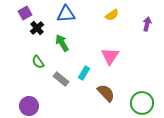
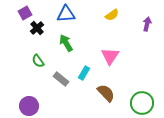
green arrow: moved 4 px right
green semicircle: moved 1 px up
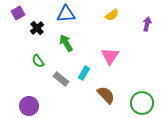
purple square: moved 7 px left
brown semicircle: moved 2 px down
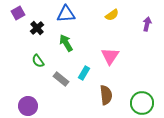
brown semicircle: rotated 36 degrees clockwise
purple circle: moved 1 px left
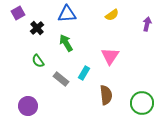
blue triangle: moved 1 px right
